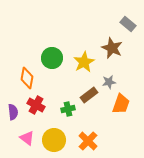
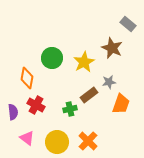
green cross: moved 2 px right
yellow circle: moved 3 px right, 2 px down
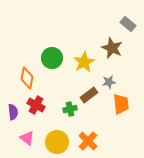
orange trapezoid: rotated 25 degrees counterclockwise
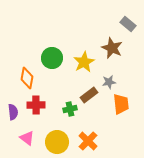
red cross: rotated 30 degrees counterclockwise
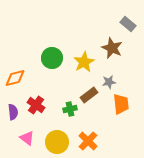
orange diamond: moved 12 px left; rotated 65 degrees clockwise
red cross: rotated 36 degrees clockwise
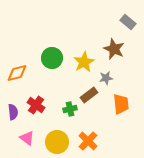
gray rectangle: moved 2 px up
brown star: moved 2 px right, 1 px down
orange diamond: moved 2 px right, 5 px up
gray star: moved 3 px left, 4 px up
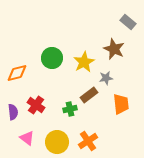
orange cross: rotated 12 degrees clockwise
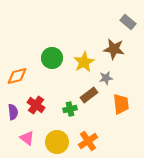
brown star: rotated 15 degrees counterclockwise
orange diamond: moved 3 px down
